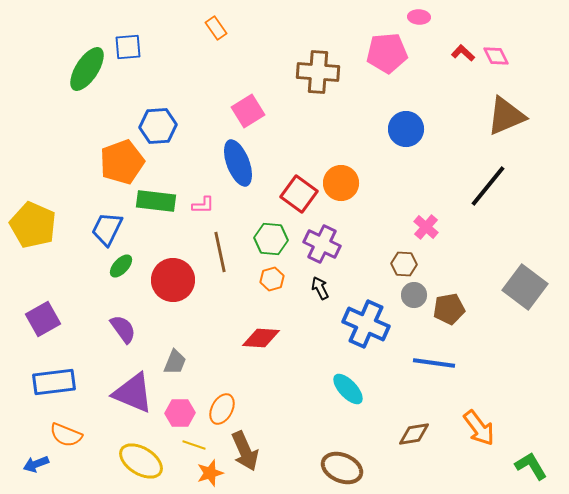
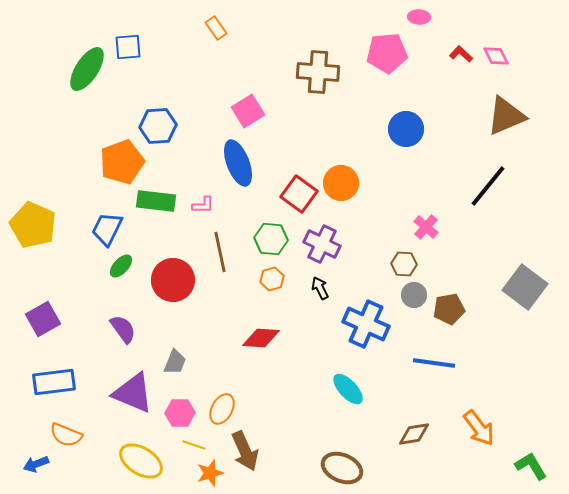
red L-shape at (463, 53): moved 2 px left, 1 px down
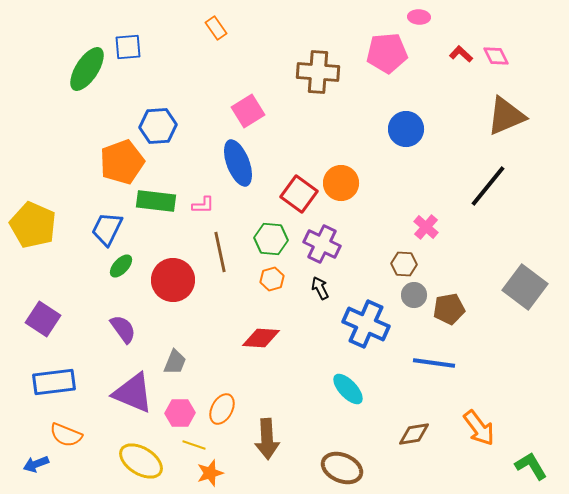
purple square at (43, 319): rotated 28 degrees counterclockwise
brown arrow at (245, 451): moved 22 px right, 12 px up; rotated 21 degrees clockwise
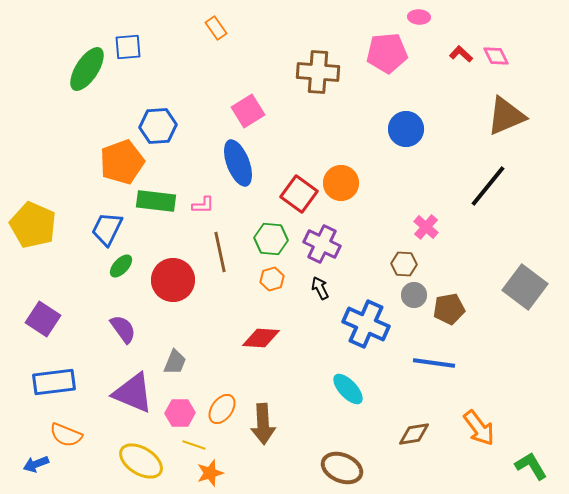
orange ellipse at (222, 409): rotated 8 degrees clockwise
brown arrow at (267, 439): moved 4 px left, 15 px up
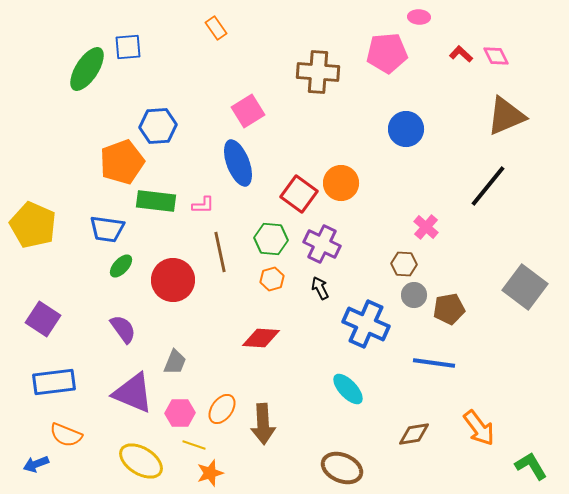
blue trapezoid at (107, 229): rotated 108 degrees counterclockwise
